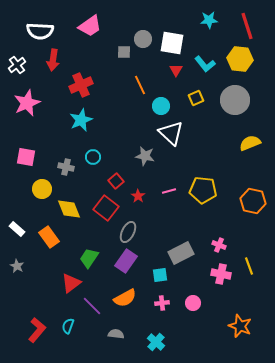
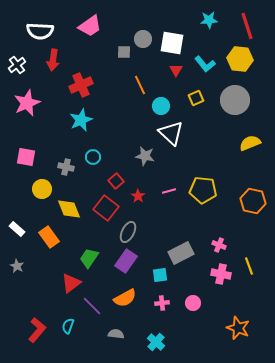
orange star at (240, 326): moved 2 px left, 2 px down
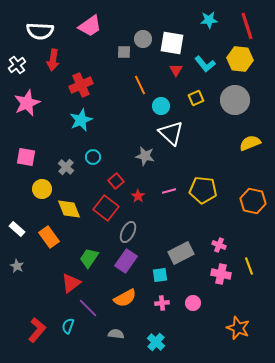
gray cross at (66, 167): rotated 28 degrees clockwise
purple line at (92, 306): moved 4 px left, 2 px down
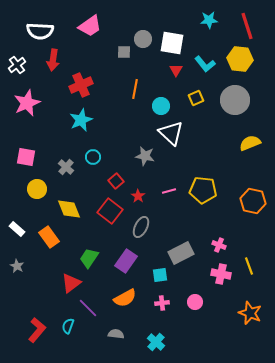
orange line at (140, 85): moved 5 px left, 4 px down; rotated 36 degrees clockwise
yellow circle at (42, 189): moved 5 px left
red square at (106, 208): moved 4 px right, 3 px down
gray ellipse at (128, 232): moved 13 px right, 5 px up
pink circle at (193, 303): moved 2 px right, 1 px up
orange star at (238, 328): moved 12 px right, 15 px up
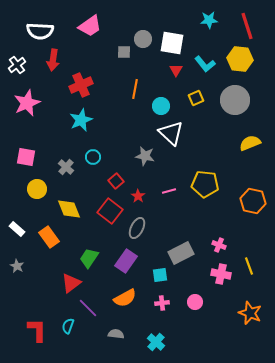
yellow pentagon at (203, 190): moved 2 px right, 6 px up
gray ellipse at (141, 227): moved 4 px left, 1 px down
red L-shape at (37, 330): rotated 40 degrees counterclockwise
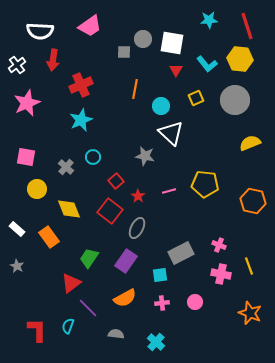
cyan L-shape at (205, 64): moved 2 px right
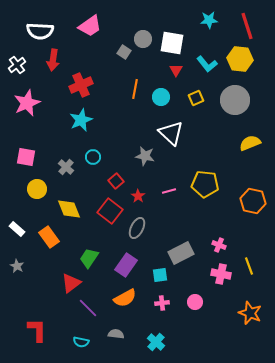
gray square at (124, 52): rotated 32 degrees clockwise
cyan circle at (161, 106): moved 9 px up
purple rectangle at (126, 261): moved 4 px down
cyan semicircle at (68, 326): moved 13 px right, 16 px down; rotated 98 degrees counterclockwise
